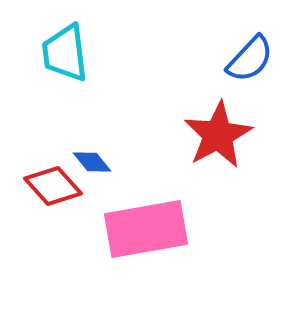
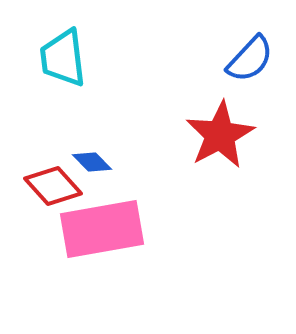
cyan trapezoid: moved 2 px left, 5 px down
red star: moved 2 px right
blue diamond: rotated 6 degrees counterclockwise
pink rectangle: moved 44 px left
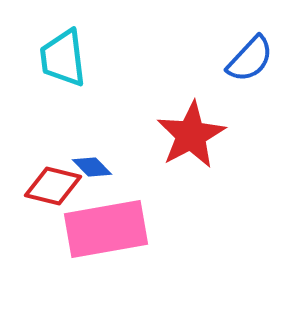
red star: moved 29 px left
blue diamond: moved 5 px down
red diamond: rotated 34 degrees counterclockwise
pink rectangle: moved 4 px right
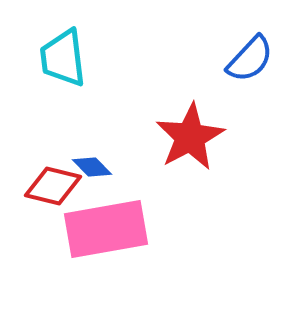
red star: moved 1 px left, 2 px down
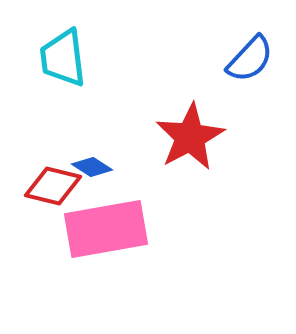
blue diamond: rotated 12 degrees counterclockwise
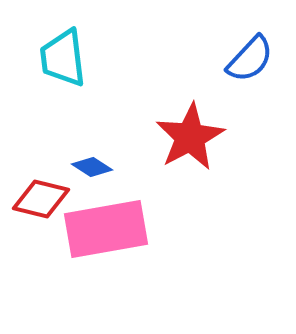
red diamond: moved 12 px left, 13 px down
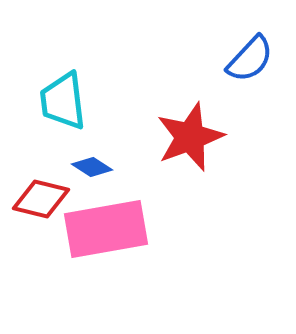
cyan trapezoid: moved 43 px down
red star: rotated 8 degrees clockwise
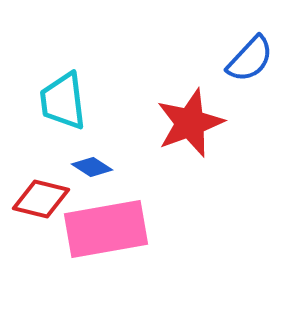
red star: moved 14 px up
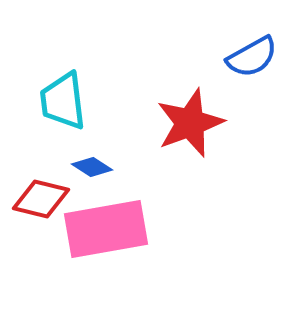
blue semicircle: moved 2 px right, 2 px up; rotated 18 degrees clockwise
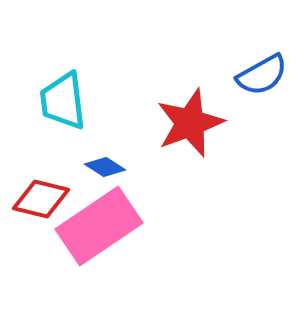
blue semicircle: moved 10 px right, 18 px down
blue diamond: moved 13 px right
pink rectangle: moved 7 px left, 3 px up; rotated 24 degrees counterclockwise
